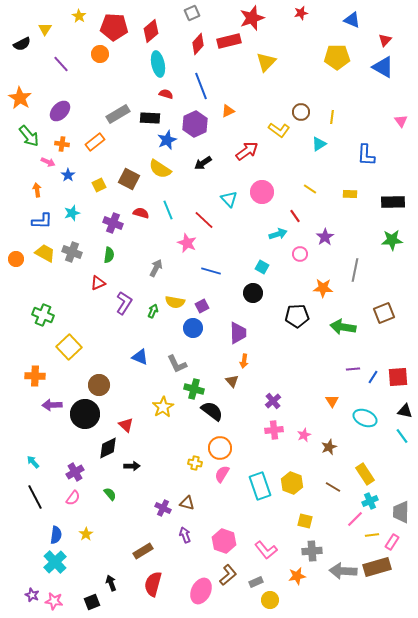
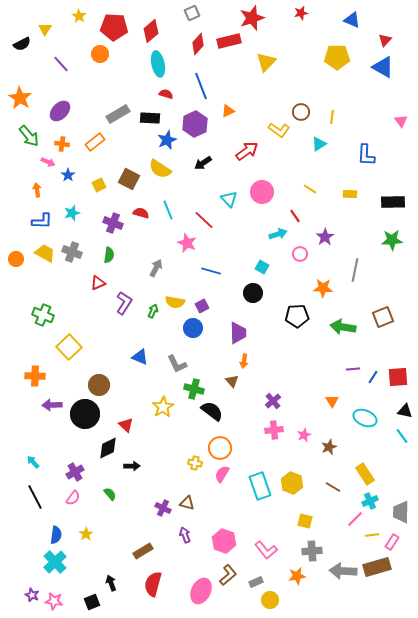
brown square at (384, 313): moved 1 px left, 4 px down
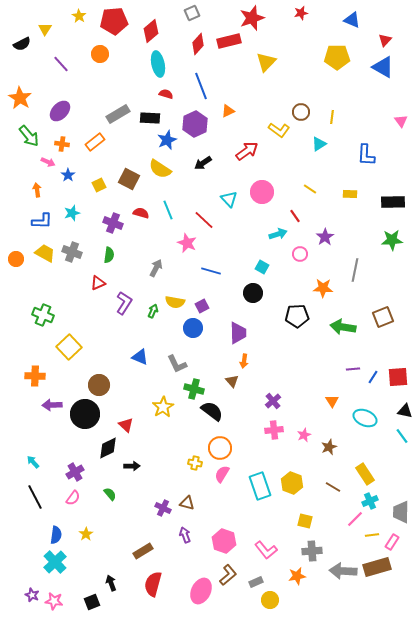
red pentagon at (114, 27): moved 6 px up; rotated 8 degrees counterclockwise
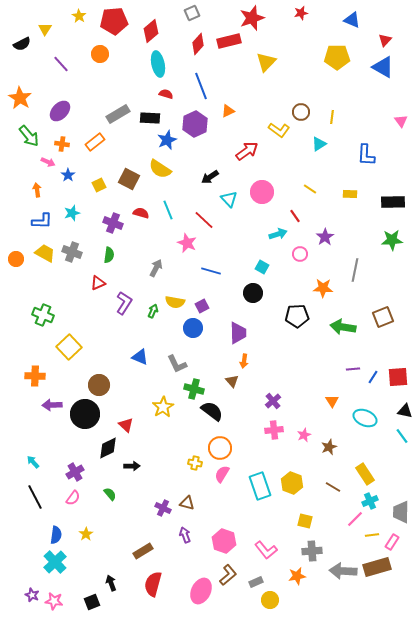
black arrow at (203, 163): moved 7 px right, 14 px down
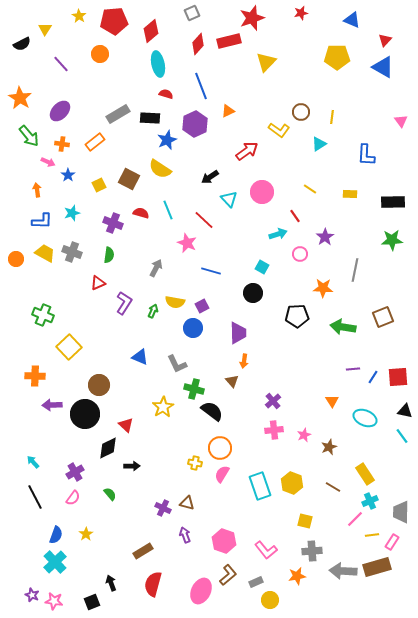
blue semicircle at (56, 535): rotated 12 degrees clockwise
